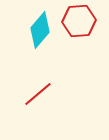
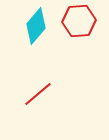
cyan diamond: moved 4 px left, 4 px up
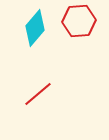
cyan diamond: moved 1 px left, 2 px down
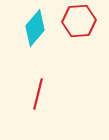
red line: rotated 36 degrees counterclockwise
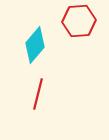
cyan diamond: moved 17 px down
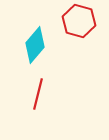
red hexagon: rotated 20 degrees clockwise
